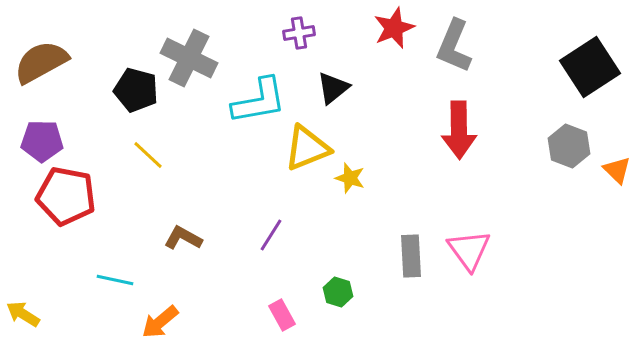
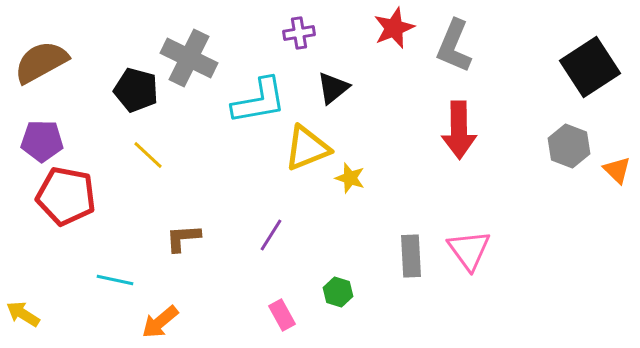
brown L-shape: rotated 33 degrees counterclockwise
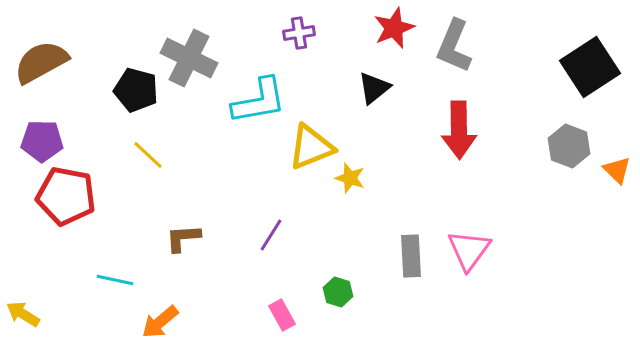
black triangle: moved 41 px right
yellow triangle: moved 4 px right, 1 px up
pink triangle: rotated 12 degrees clockwise
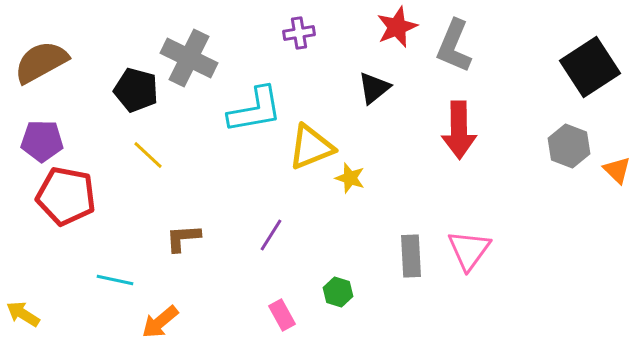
red star: moved 3 px right, 1 px up
cyan L-shape: moved 4 px left, 9 px down
